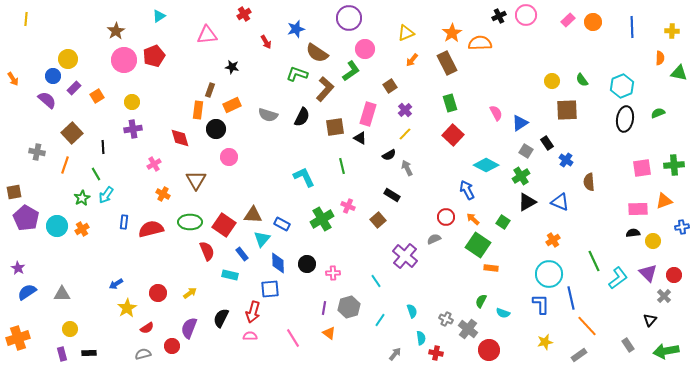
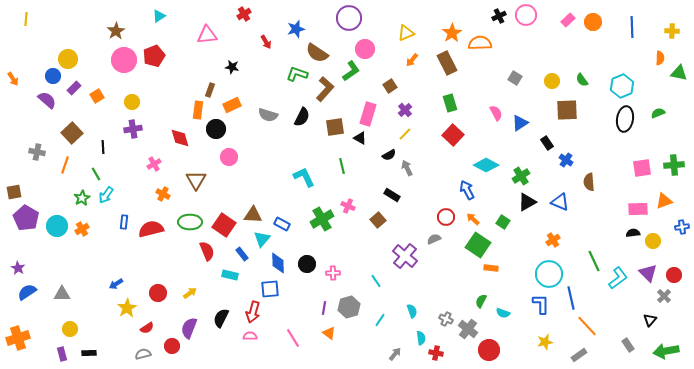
gray square at (526, 151): moved 11 px left, 73 px up
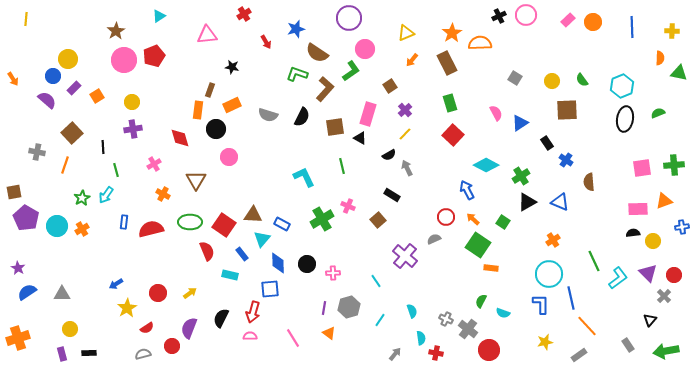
green line at (96, 174): moved 20 px right, 4 px up; rotated 16 degrees clockwise
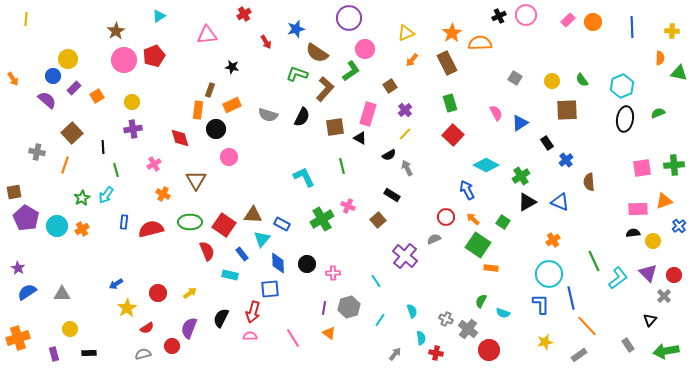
blue cross at (566, 160): rotated 16 degrees clockwise
blue cross at (682, 227): moved 3 px left, 1 px up; rotated 32 degrees counterclockwise
purple rectangle at (62, 354): moved 8 px left
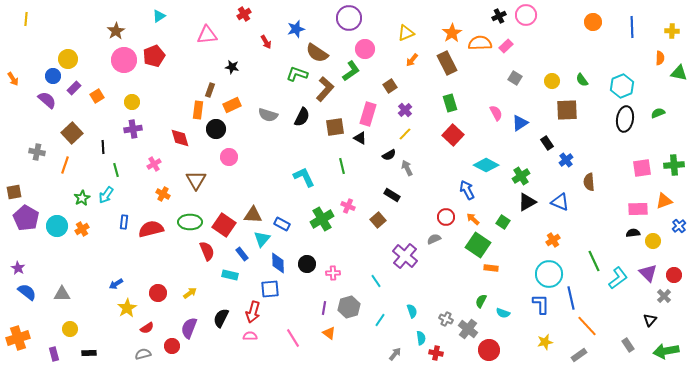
pink rectangle at (568, 20): moved 62 px left, 26 px down
blue semicircle at (27, 292): rotated 72 degrees clockwise
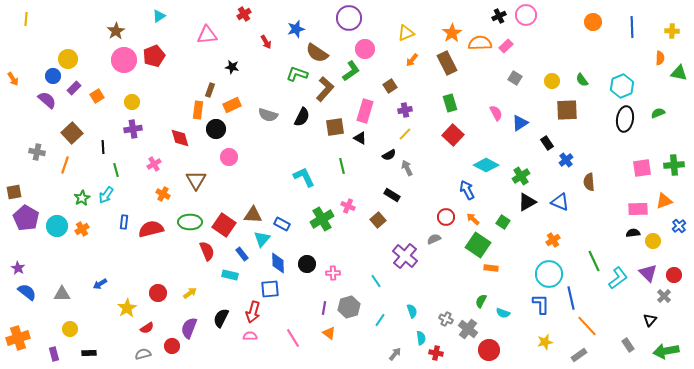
purple cross at (405, 110): rotated 32 degrees clockwise
pink rectangle at (368, 114): moved 3 px left, 3 px up
blue arrow at (116, 284): moved 16 px left
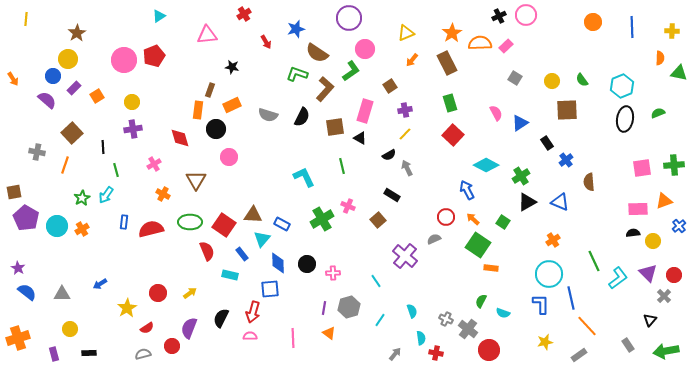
brown star at (116, 31): moved 39 px left, 2 px down
pink line at (293, 338): rotated 30 degrees clockwise
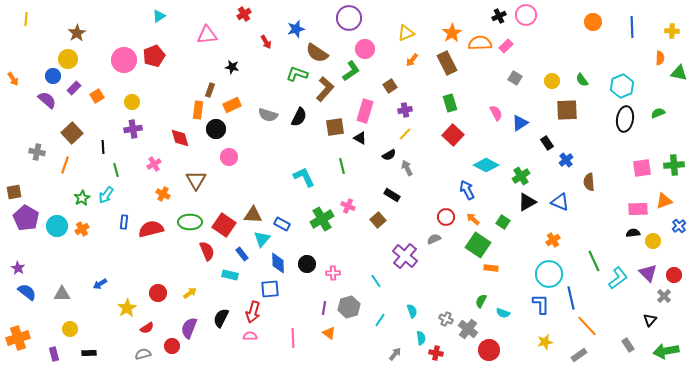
black semicircle at (302, 117): moved 3 px left
